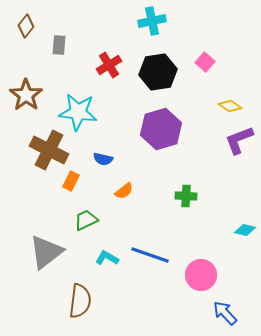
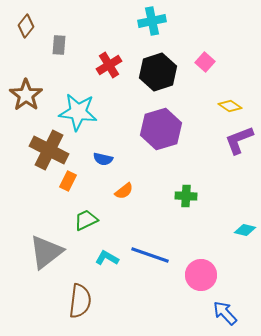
black hexagon: rotated 9 degrees counterclockwise
orange rectangle: moved 3 px left
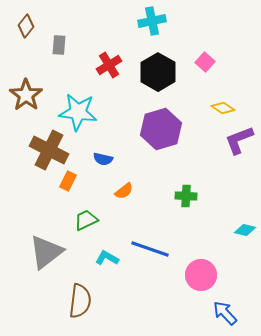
black hexagon: rotated 12 degrees counterclockwise
yellow diamond: moved 7 px left, 2 px down
blue line: moved 6 px up
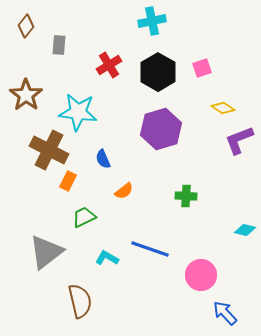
pink square: moved 3 px left, 6 px down; rotated 30 degrees clockwise
blue semicircle: rotated 54 degrees clockwise
green trapezoid: moved 2 px left, 3 px up
brown semicircle: rotated 20 degrees counterclockwise
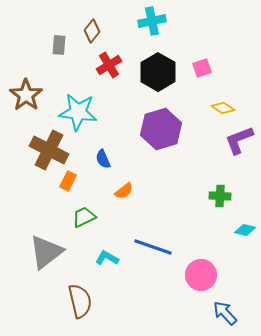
brown diamond: moved 66 px right, 5 px down
green cross: moved 34 px right
blue line: moved 3 px right, 2 px up
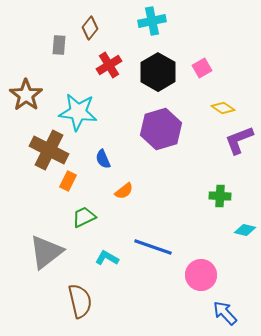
brown diamond: moved 2 px left, 3 px up
pink square: rotated 12 degrees counterclockwise
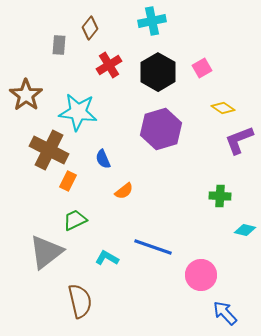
green trapezoid: moved 9 px left, 3 px down
